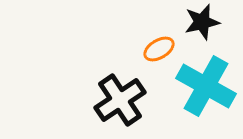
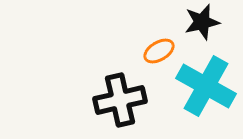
orange ellipse: moved 2 px down
black cross: rotated 21 degrees clockwise
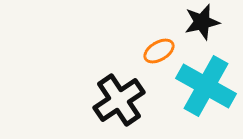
black cross: moved 1 px left; rotated 21 degrees counterclockwise
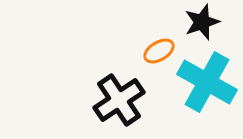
black star: rotated 6 degrees counterclockwise
cyan cross: moved 1 px right, 4 px up
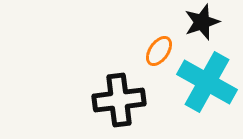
orange ellipse: rotated 24 degrees counterclockwise
black cross: rotated 27 degrees clockwise
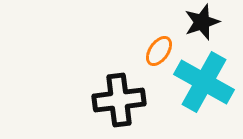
cyan cross: moved 3 px left
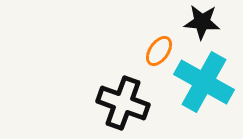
black star: rotated 24 degrees clockwise
black cross: moved 4 px right, 3 px down; rotated 27 degrees clockwise
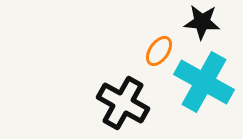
black cross: rotated 9 degrees clockwise
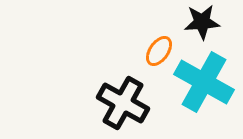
black star: rotated 9 degrees counterclockwise
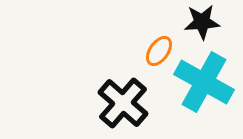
black cross: rotated 12 degrees clockwise
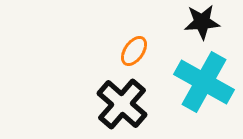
orange ellipse: moved 25 px left
black cross: moved 1 px left, 1 px down
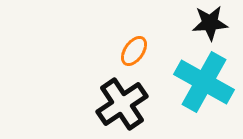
black star: moved 8 px right, 1 px down
black cross: rotated 15 degrees clockwise
